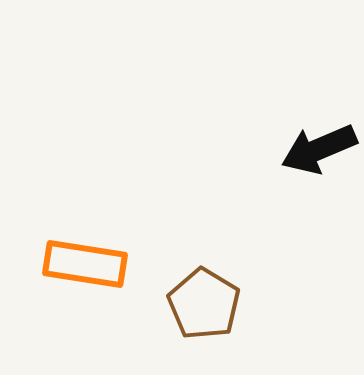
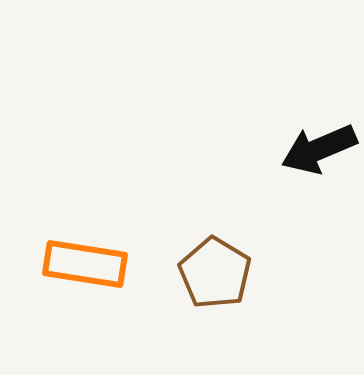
brown pentagon: moved 11 px right, 31 px up
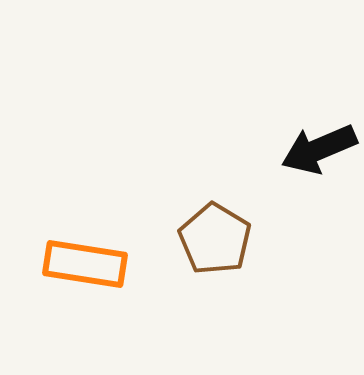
brown pentagon: moved 34 px up
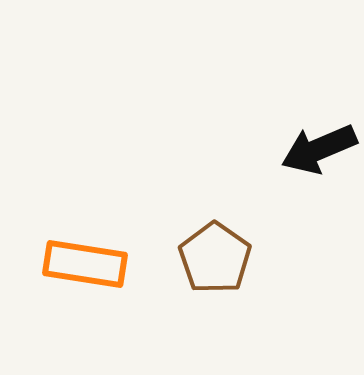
brown pentagon: moved 19 px down; rotated 4 degrees clockwise
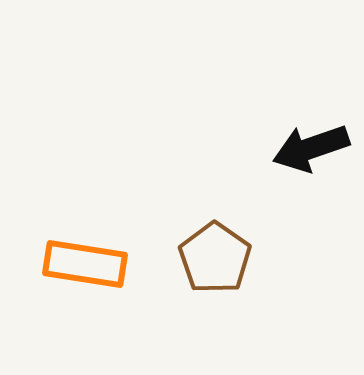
black arrow: moved 8 px left, 1 px up; rotated 4 degrees clockwise
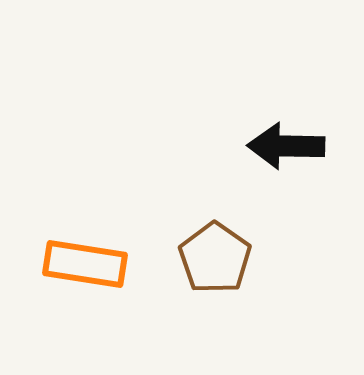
black arrow: moved 25 px left, 2 px up; rotated 20 degrees clockwise
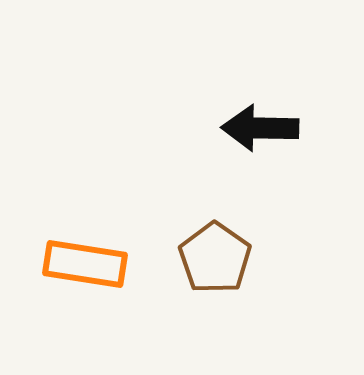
black arrow: moved 26 px left, 18 px up
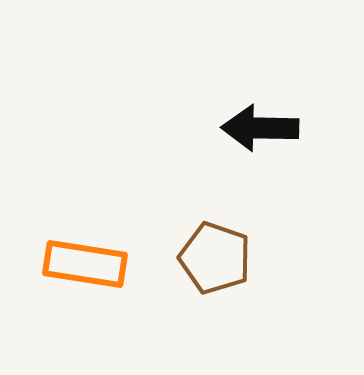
brown pentagon: rotated 16 degrees counterclockwise
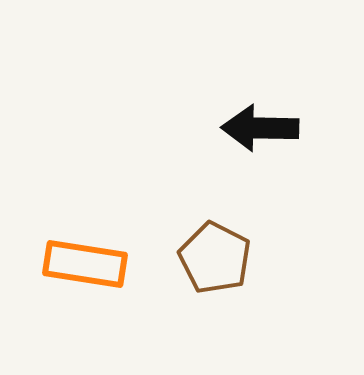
brown pentagon: rotated 8 degrees clockwise
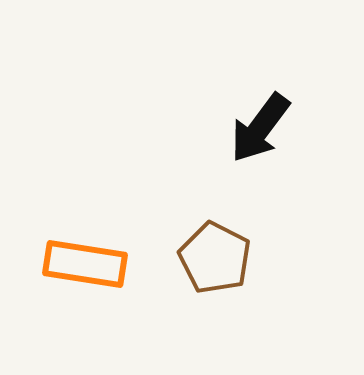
black arrow: rotated 54 degrees counterclockwise
